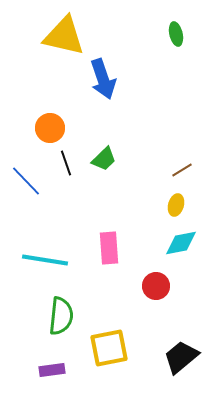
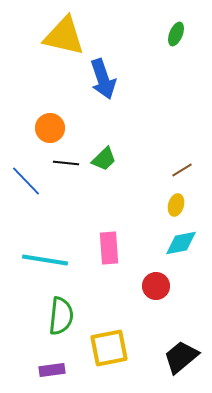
green ellipse: rotated 35 degrees clockwise
black line: rotated 65 degrees counterclockwise
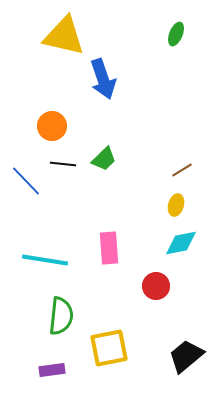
orange circle: moved 2 px right, 2 px up
black line: moved 3 px left, 1 px down
black trapezoid: moved 5 px right, 1 px up
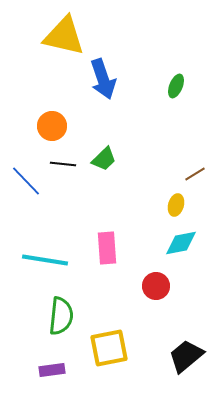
green ellipse: moved 52 px down
brown line: moved 13 px right, 4 px down
pink rectangle: moved 2 px left
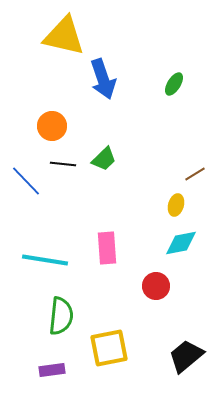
green ellipse: moved 2 px left, 2 px up; rotated 10 degrees clockwise
